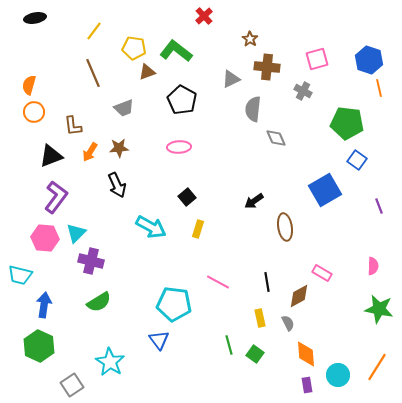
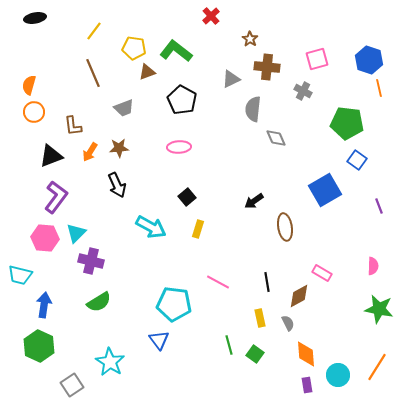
red cross at (204, 16): moved 7 px right
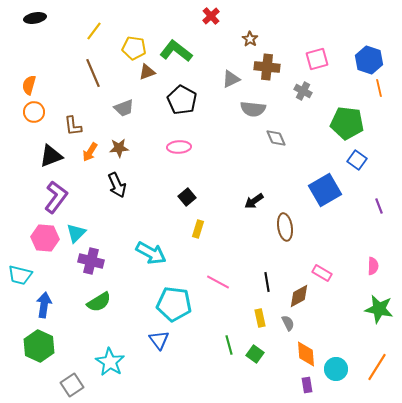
gray semicircle at (253, 109): rotated 90 degrees counterclockwise
cyan arrow at (151, 227): moved 26 px down
cyan circle at (338, 375): moved 2 px left, 6 px up
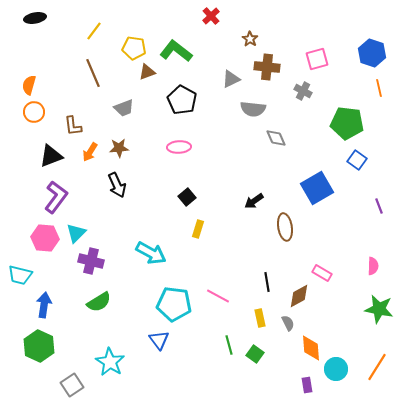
blue hexagon at (369, 60): moved 3 px right, 7 px up
blue square at (325, 190): moved 8 px left, 2 px up
pink line at (218, 282): moved 14 px down
orange diamond at (306, 354): moved 5 px right, 6 px up
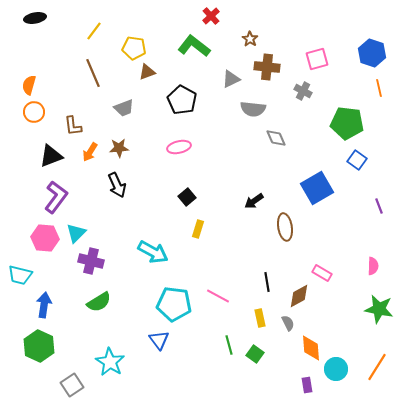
green L-shape at (176, 51): moved 18 px right, 5 px up
pink ellipse at (179, 147): rotated 10 degrees counterclockwise
cyan arrow at (151, 253): moved 2 px right, 1 px up
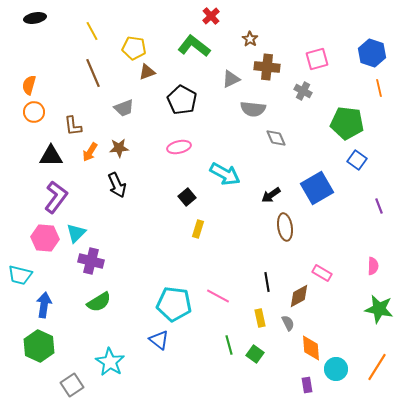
yellow line at (94, 31): moved 2 px left; rotated 66 degrees counterclockwise
black triangle at (51, 156): rotated 20 degrees clockwise
black arrow at (254, 201): moved 17 px right, 6 px up
cyan arrow at (153, 252): moved 72 px right, 78 px up
blue triangle at (159, 340): rotated 15 degrees counterclockwise
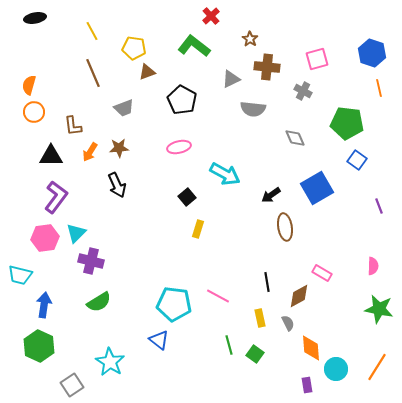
gray diamond at (276, 138): moved 19 px right
pink hexagon at (45, 238): rotated 12 degrees counterclockwise
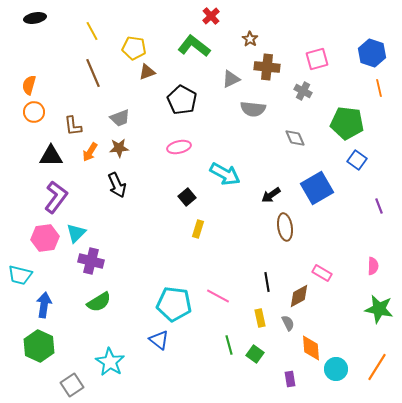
gray trapezoid at (124, 108): moved 4 px left, 10 px down
purple rectangle at (307, 385): moved 17 px left, 6 px up
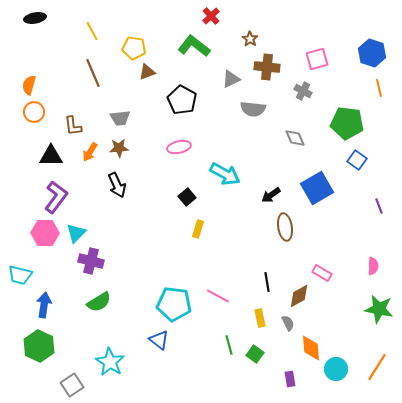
gray trapezoid at (120, 118): rotated 15 degrees clockwise
pink hexagon at (45, 238): moved 5 px up; rotated 8 degrees clockwise
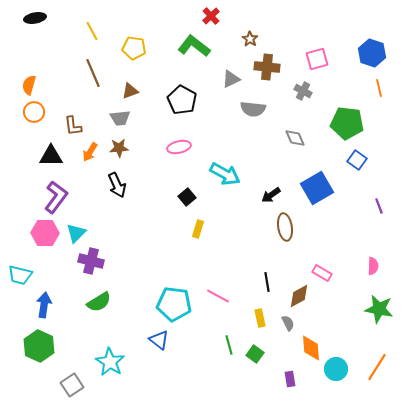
brown triangle at (147, 72): moved 17 px left, 19 px down
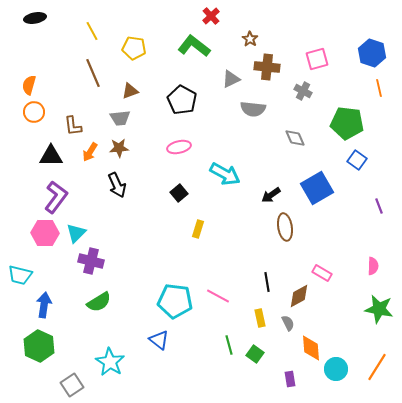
black square at (187, 197): moved 8 px left, 4 px up
cyan pentagon at (174, 304): moved 1 px right, 3 px up
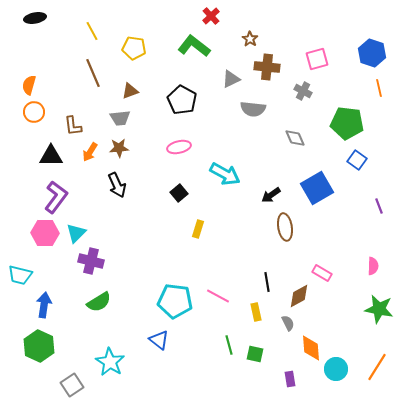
yellow rectangle at (260, 318): moved 4 px left, 6 px up
green square at (255, 354): rotated 24 degrees counterclockwise
